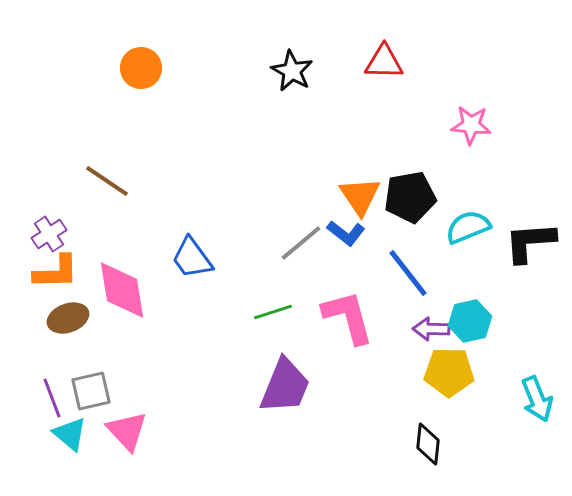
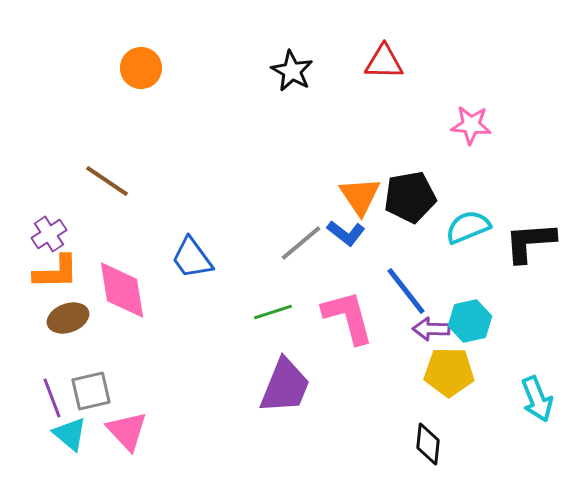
blue line: moved 2 px left, 18 px down
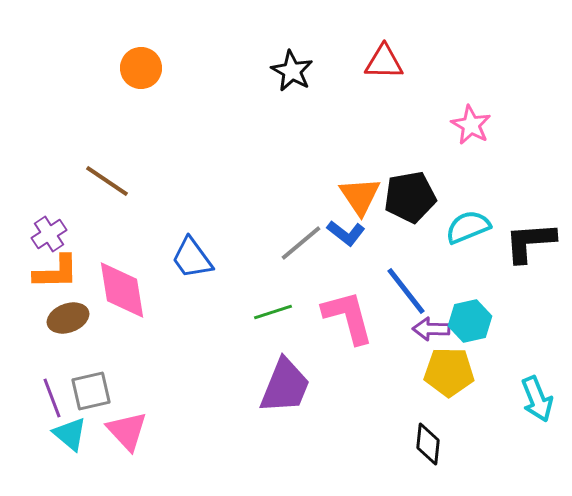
pink star: rotated 24 degrees clockwise
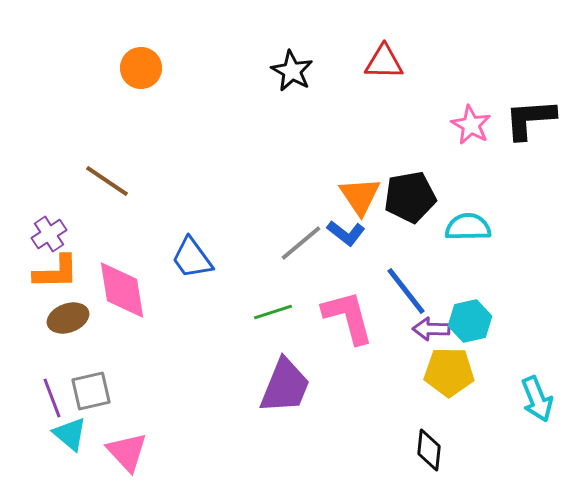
cyan semicircle: rotated 21 degrees clockwise
black L-shape: moved 123 px up
pink triangle: moved 21 px down
black diamond: moved 1 px right, 6 px down
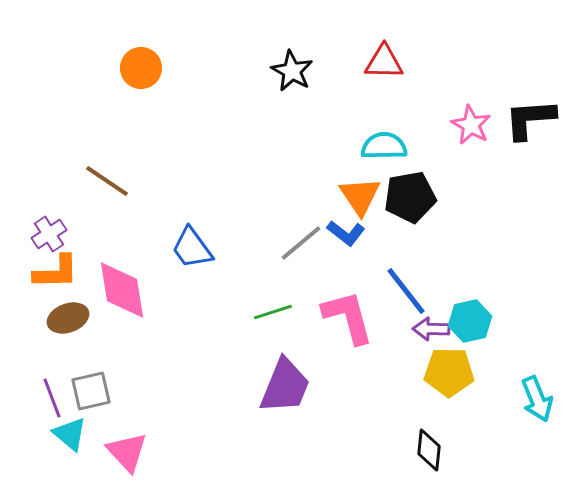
cyan semicircle: moved 84 px left, 81 px up
blue trapezoid: moved 10 px up
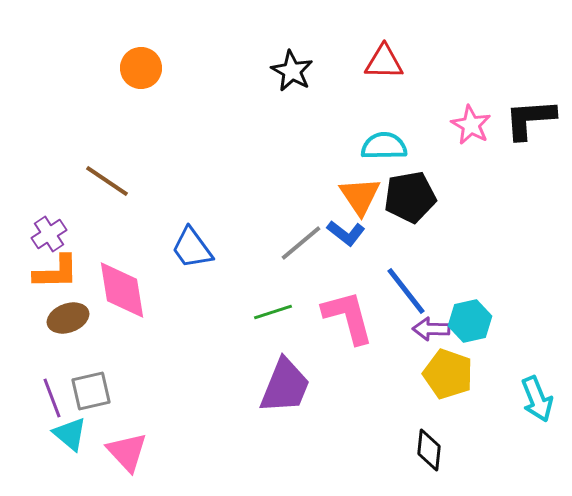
yellow pentagon: moved 1 px left, 2 px down; rotated 18 degrees clockwise
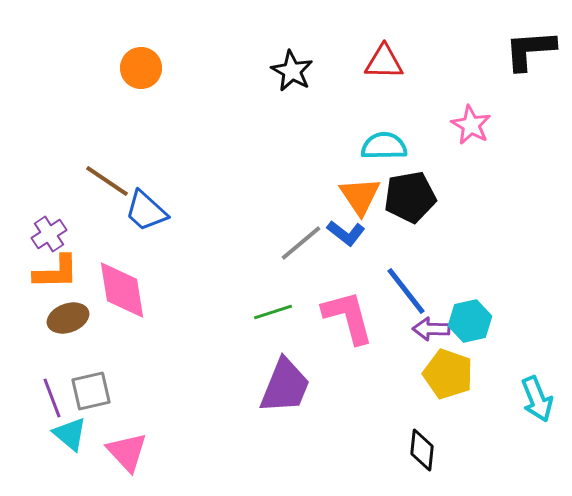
black L-shape: moved 69 px up
blue trapezoid: moved 46 px left, 37 px up; rotated 12 degrees counterclockwise
black diamond: moved 7 px left
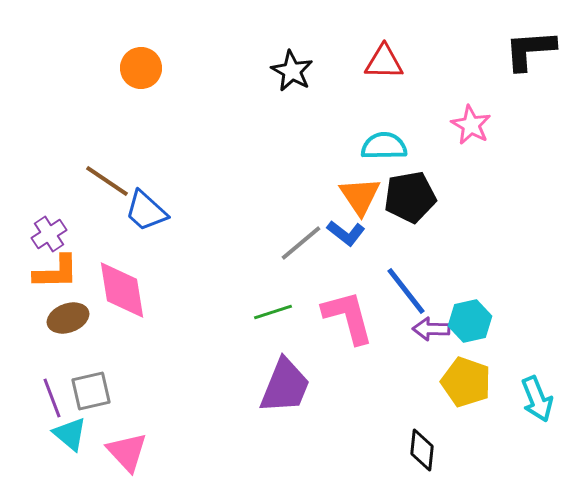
yellow pentagon: moved 18 px right, 8 px down
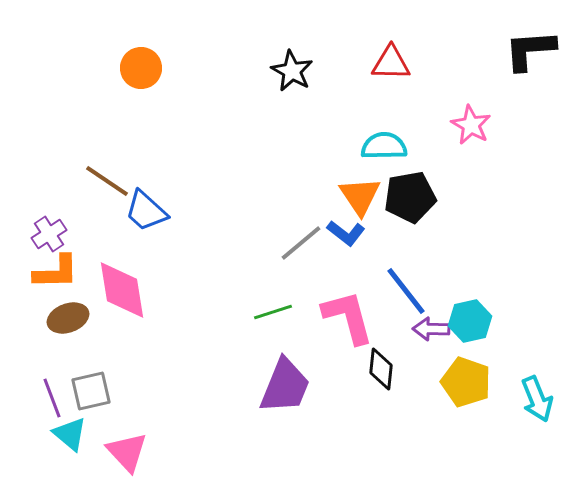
red triangle: moved 7 px right, 1 px down
black diamond: moved 41 px left, 81 px up
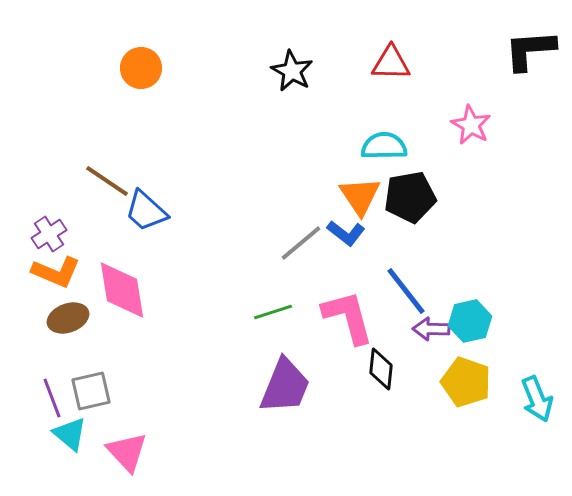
orange L-shape: rotated 24 degrees clockwise
